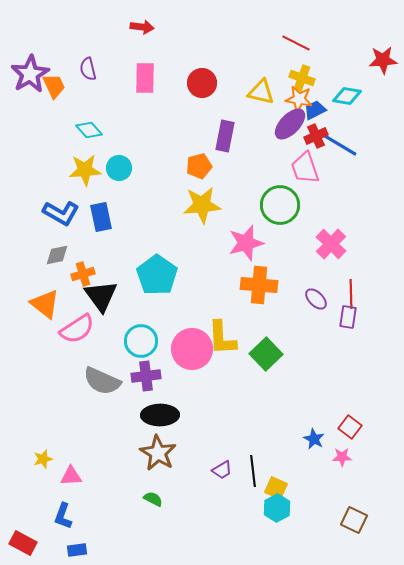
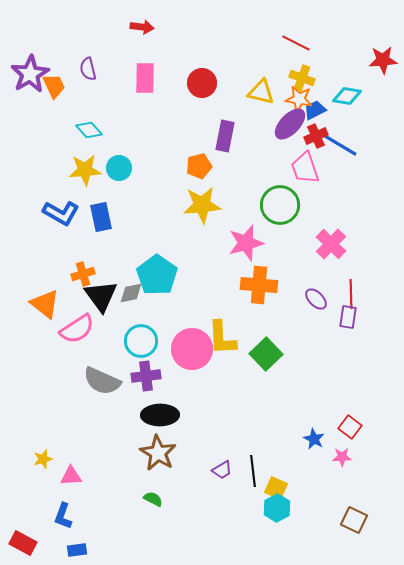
gray diamond at (57, 255): moved 74 px right, 38 px down
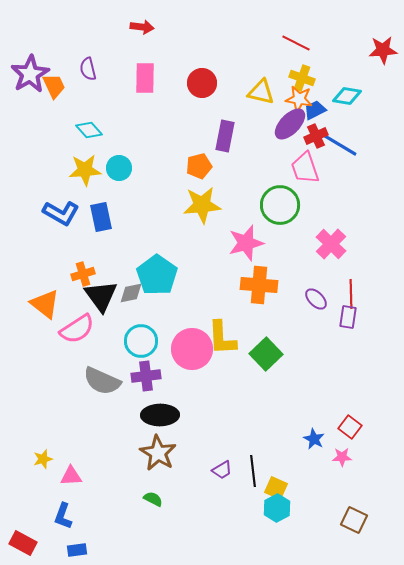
red star at (383, 60): moved 10 px up
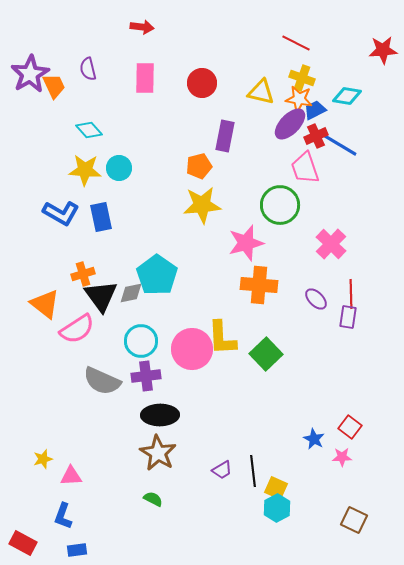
yellow star at (85, 170): rotated 8 degrees clockwise
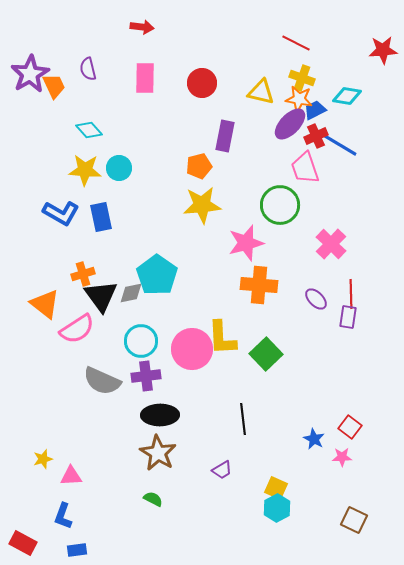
black line at (253, 471): moved 10 px left, 52 px up
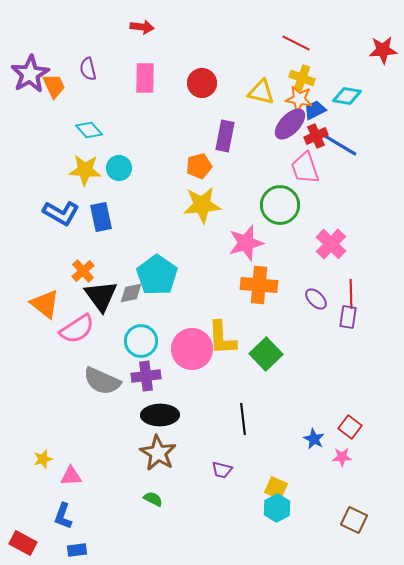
orange cross at (83, 274): moved 3 px up; rotated 25 degrees counterclockwise
purple trapezoid at (222, 470): rotated 45 degrees clockwise
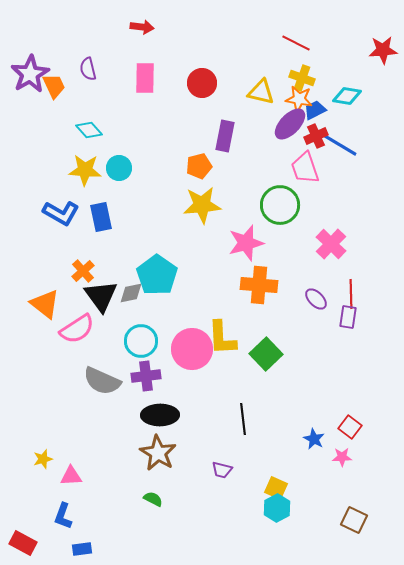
blue rectangle at (77, 550): moved 5 px right, 1 px up
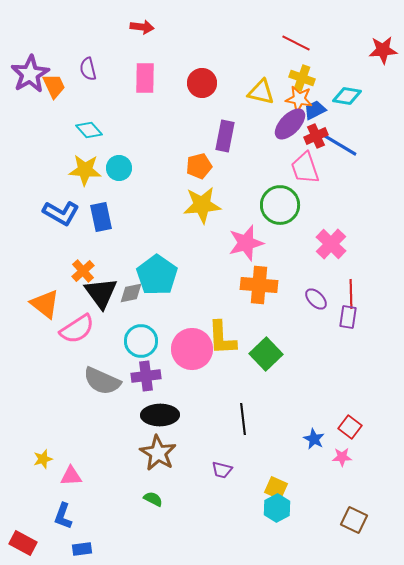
black triangle at (101, 296): moved 3 px up
